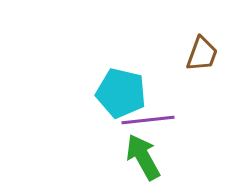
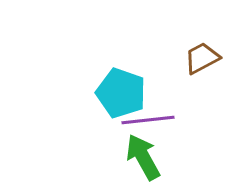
brown trapezoid: moved 4 px down; rotated 138 degrees counterclockwise
cyan pentagon: rotated 6 degrees clockwise
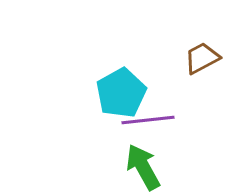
cyan pentagon: rotated 24 degrees clockwise
green arrow: moved 10 px down
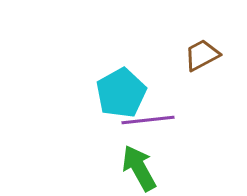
brown trapezoid: moved 3 px up
green arrow: moved 4 px left, 1 px down
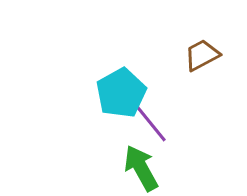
purple line: rotated 57 degrees clockwise
green arrow: moved 2 px right
